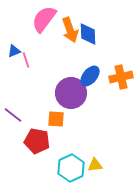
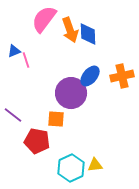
orange cross: moved 1 px right, 1 px up
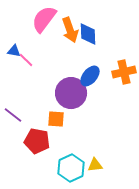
blue triangle: rotated 32 degrees clockwise
pink line: rotated 28 degrees counterclockwise
orange cross: moved 2 px right, 4 px up
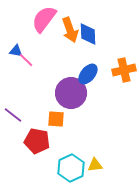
blue triangle: moved 2 px right
orange cross: moved 2 px up
blue ellipse: moved 2 px left, 2 px up
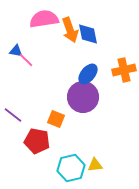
pink semicircle: rotated 44 degrees clockwise
blue diamond: rotated 10 degrees counterclockwise
purple circle: moved 12 px right, 4 px down
orange square: rotated 18 degrees clockwise
cyan hexagon: rotated 12 degrees clockwise
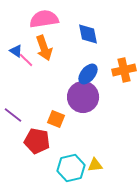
orange arrow: moved 26 px left, 18 px down
blue triangle: rotated 24 degrees clockwise
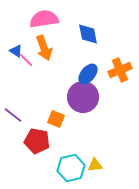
orange cross: moved 4 px left; rotated 10 degrees counterclockwise
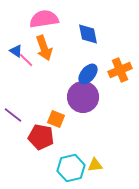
red pentagon: moved 4 px right, 4 px up
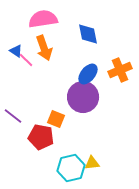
pink semicircle: moved 1 px left
purple line: moved 1 px down
yellow triangle: moved 3 px left, 2 px up
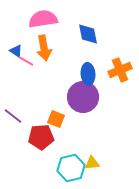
orange arrow: rotated 10 degrees clockwise
pink line: moved 1 px down; rotated 14 degrees counterclockwise
blue ellipse: rotated 45 degrees counterclockwise
red pentagon: rotated 15 degrees counterclockwise
